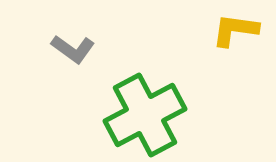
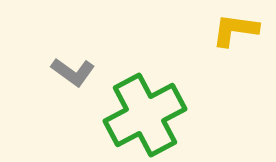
gray L-shape: moved 23 px down
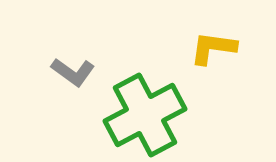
yellow L-shape: moved 22 px left, 18 px down
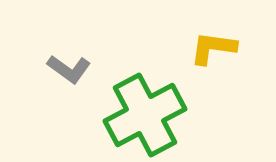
gray L-shape: moved 4 px left, 3 px up
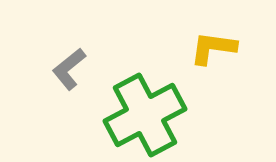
gray L-shape: rotated 105 degrees clockwise
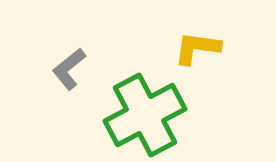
yellow L-shape: moved 16 px left
